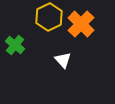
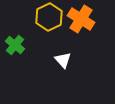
orange cross: moved 5 px up; rotated 12 degrees counterclockwise
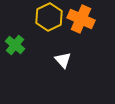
orange cross: rotated 8 degrees counterclockwise
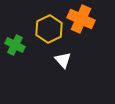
yellow hexagon: moved 12 px down
green cross: rotated 12 degrees counterclockwise
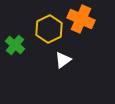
green cross: rotated 12 degrees clockwise
white triangle: rotated 36 degrees clockwise
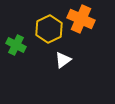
green cross: moved 1 px right; rotated 12 degrees counterclockwise
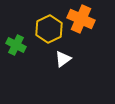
white triangle: moved 1 px up
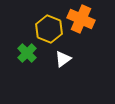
yellow hexagon: rotated 12 degrees counterclockwise
green cross: moved 11 px right, 8 px down; rotated 18 degrees clockwise
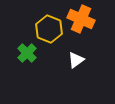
white triangle: moved 13 px right, 1 px down
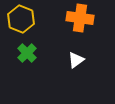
orange cross: moved 1 px left, 1 px up; rotated 16 degrees counterclockwise
yellow hexagon: moved 28 px left, 10 px up
